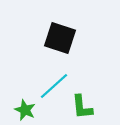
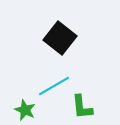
black square: rotated 20 degrees clockwise
cyan line: rotated 12 degrees clockwise
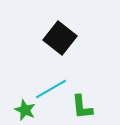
cyan line: moved 3 px left, 3 px down
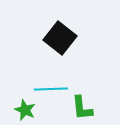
cyan line: rotated 28 degrees clockwise
green L-shape: moved 1 px down
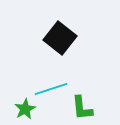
cyan line: rotated 16 degrees counterclockwise
green star: moved 1 px up; rotated 20 degrees clockwise
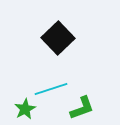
black square: moved 2 px left; rotated 8 degrees clockwise
green L-shape: rotated 104 degrees counterclockwise
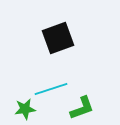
black square: rotated 24 degrees clockwise
green star: rotated 20 degrees clockwise
